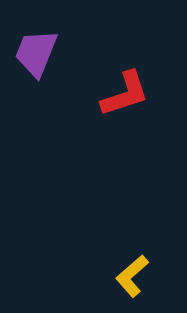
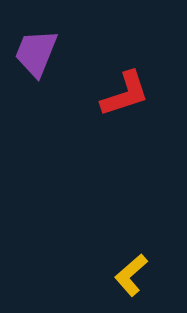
yellow L-shape: moved 1 px left, 1 px up
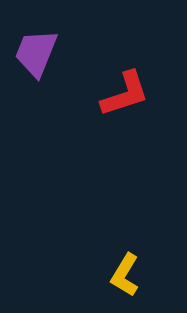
yellow L-shape: moved 6 px left; rotated 18 degrees counterclockwise
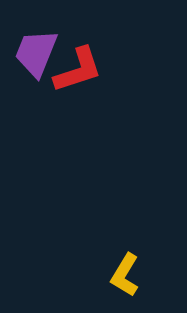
red L-shape: moved 47 px left, 24 px up
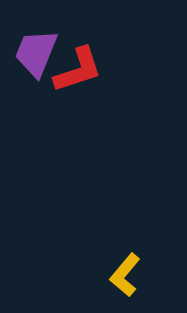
yellow L-shape: rotated 9 degrees clockwise
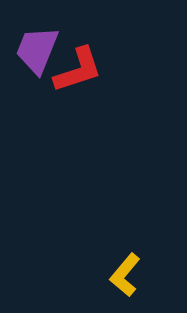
purple trapezoid: moved 1 px right, 3 px up
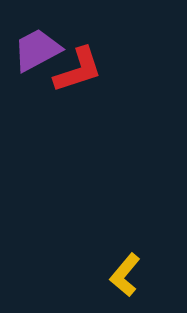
purple trapezoid: rotated 40 degrees clockwise
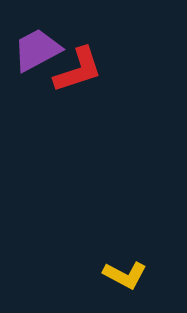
yellow L-shape: rotated 102 degrees counterclockwise
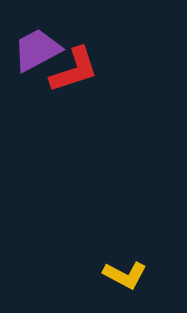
red L-shape: moved 4 px left
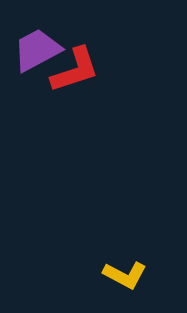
red L-shape: moved 1 px right
